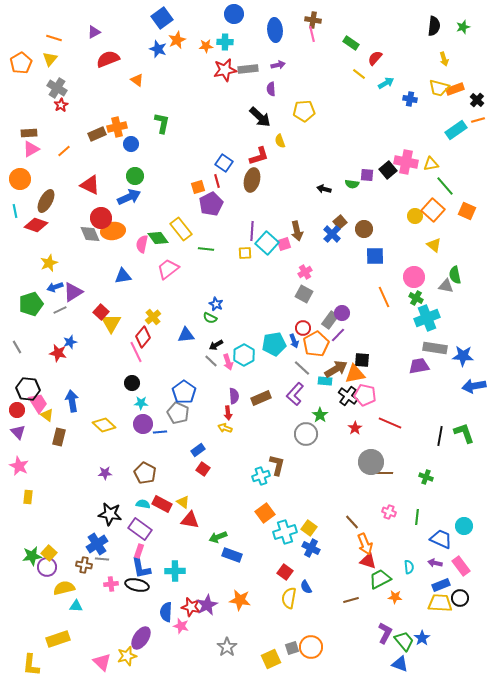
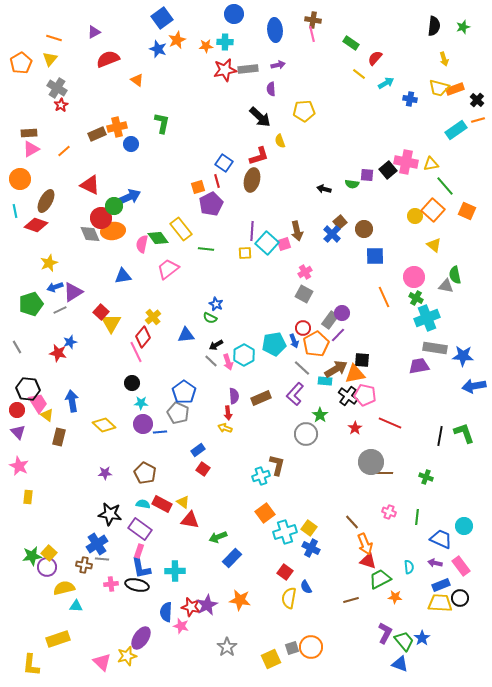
green circle at (135, 176): moved 21 px left, 30 px down
blue rectangle at (232, 555): moved 3 px down; rotated 66 degrees counterclockwise
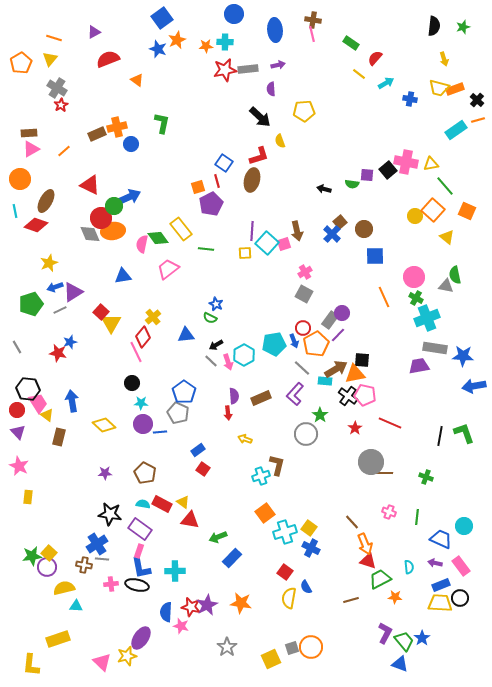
yellow triangle at (434, 245): moved 13 px right, 8 px up
yellow arrow at (225, 428): moved 20 px right, 11 px down
orange star at (240, 600): moved 1 px right, 3 px down
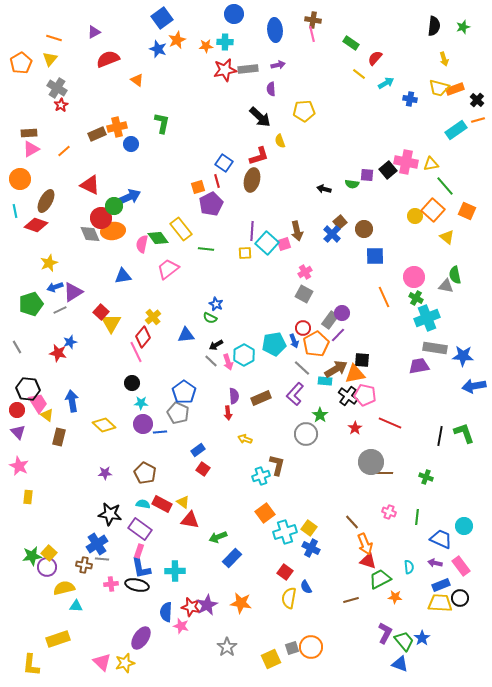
yellow star at (127, 656): moved 2 px left, 7 px down
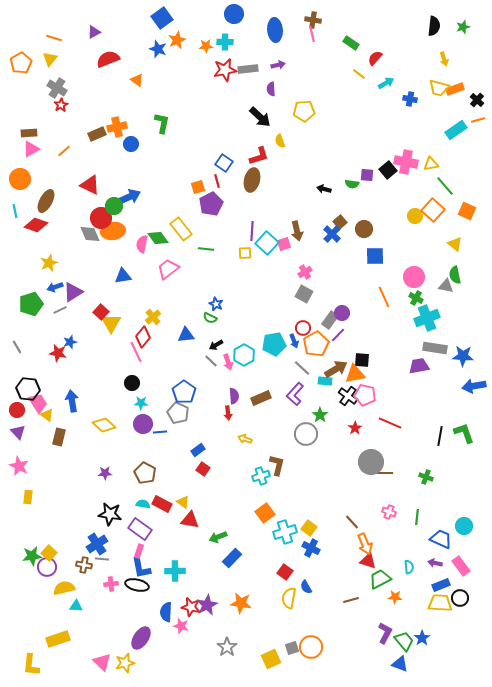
yellow triangle at (447, 237): moved 8 px right, 7 px down
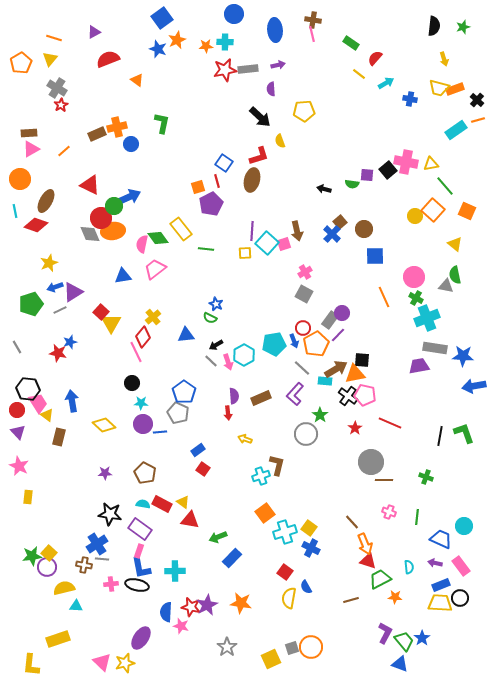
pink trapezoid at (168, 269): moved 13 px left
brown line at (384, 473): moved 7 px down
